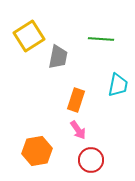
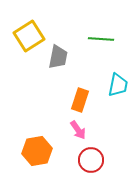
orange rectangle: moved 4 px right
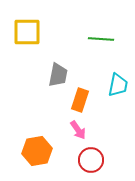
yellow square: moved 2 px left, 4 px up; rotated 32 degrees clockwise
gray trapezoid: moved 18 px down
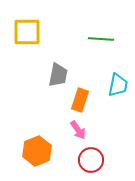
orange hexagon: rotated 12 degrees counterclockwise
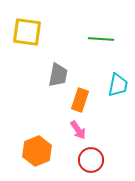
yellow square: rotated 8 degrees clockwise
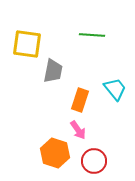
yellow square: moved 12 px down
green line: moved 9 px left, 4 px up
gray trapezoid: moved 5 px left, 4 px up
cyan trapezoid: moved 3 px left, 4 px down; rotated 50 degrees counterclockwise
orange hexagon: moved 18 px right, 2 px down; rotated 20 degrees counterclockwise
red circle: moved 3 px right, 1 px down
